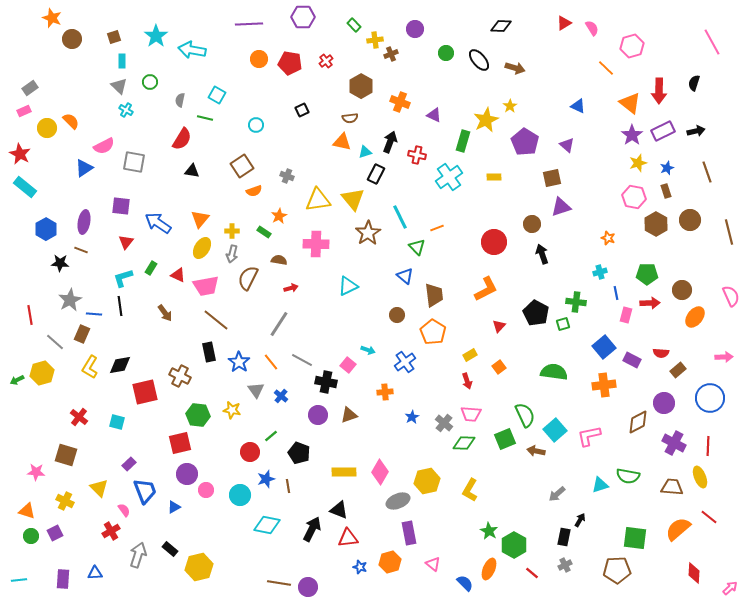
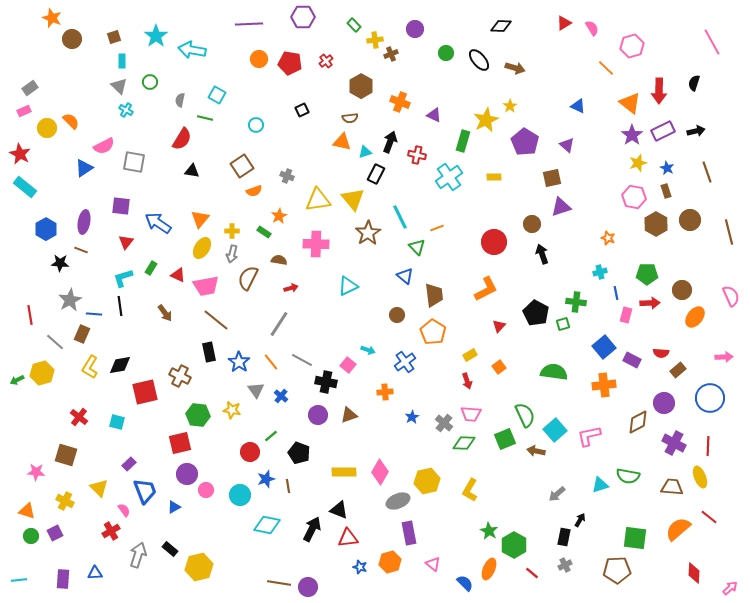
blue star at (667, 168): rotated 24 degrees counterclockwise
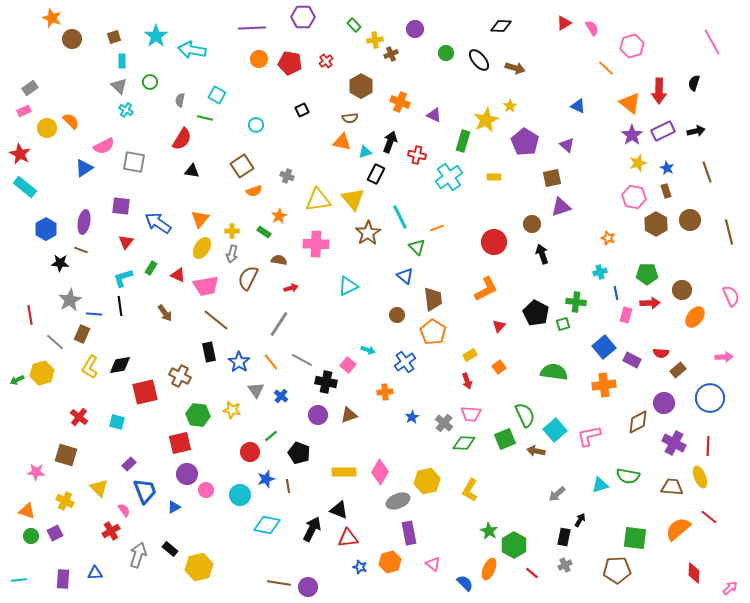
purple line at (249, 24): moved 3 px right, 4 px down
brown trapezoid at (434, 295): moved 1 px left, 4 px down
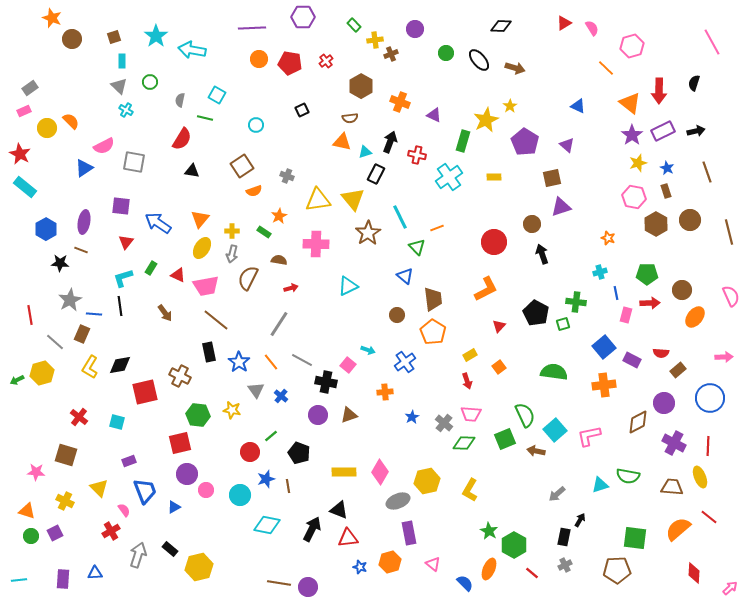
purple rectangle at (129, 464): moved 3 px up; rotated 24 degrees clockwise
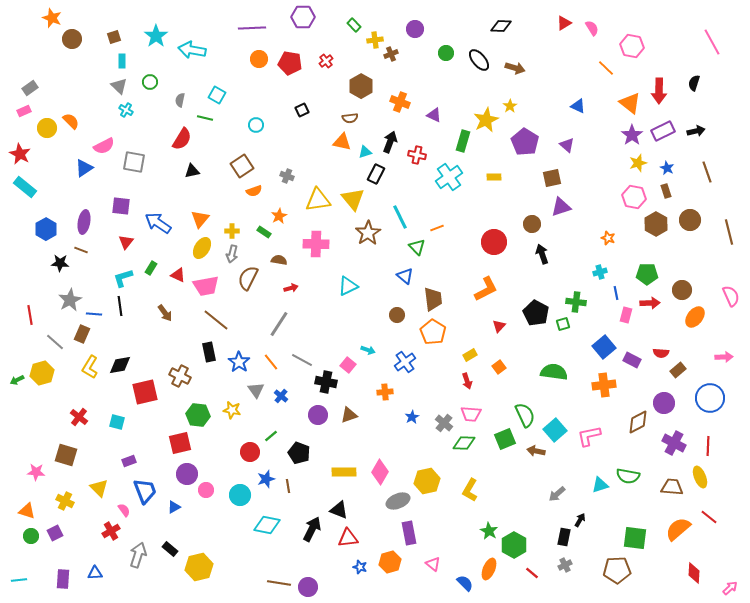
pink hexagon at (632, 46): rotated 25 degrees clockwise
black triangle at (192, 171): rotated 21 degrees counterclockwise
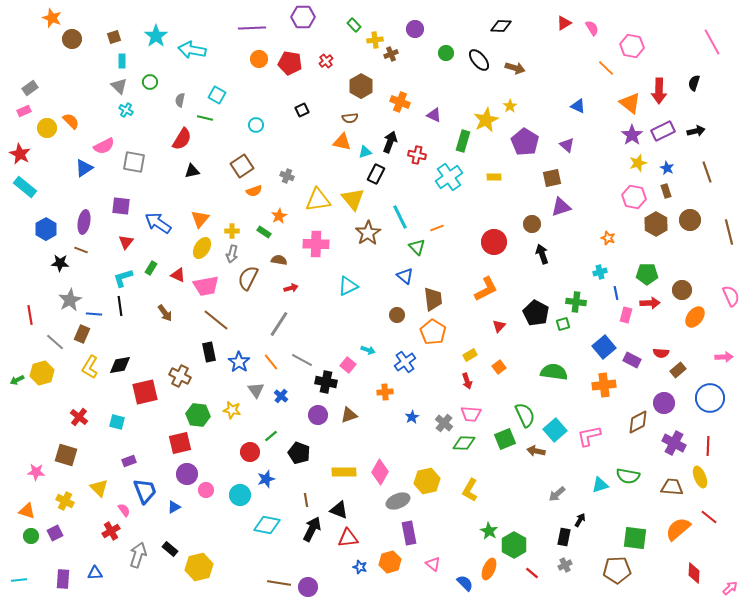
brown line at (288, 486): moved 18 px right, 14 px down
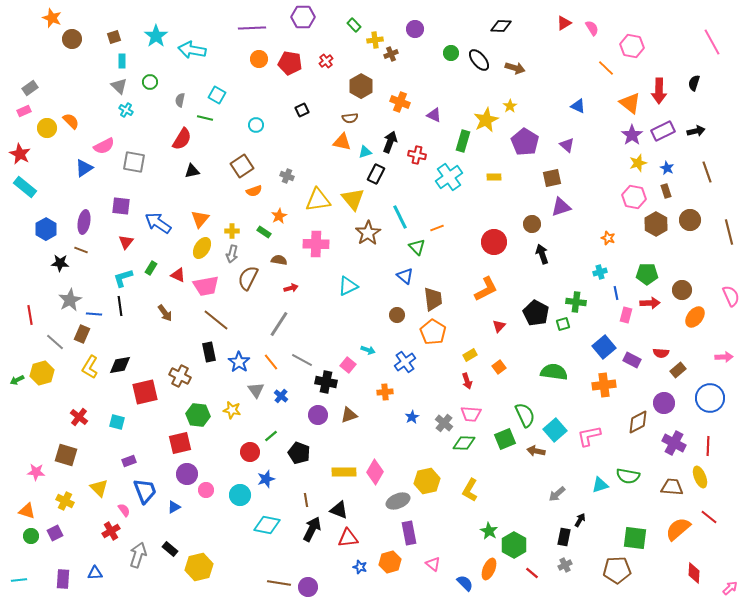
green circle at (446, 53): moved 5 px right
pink diamond at (380, 472): moved 5 px left
